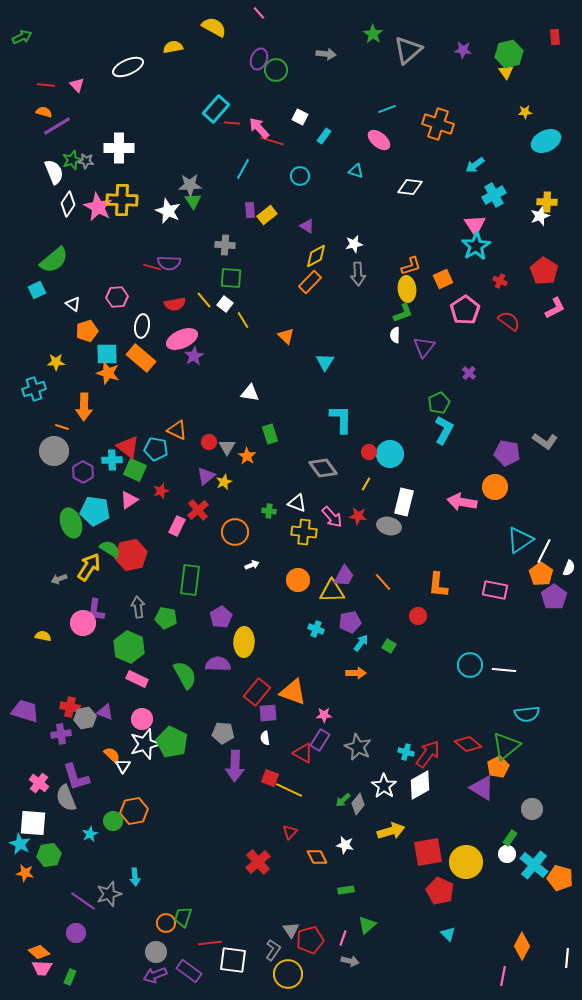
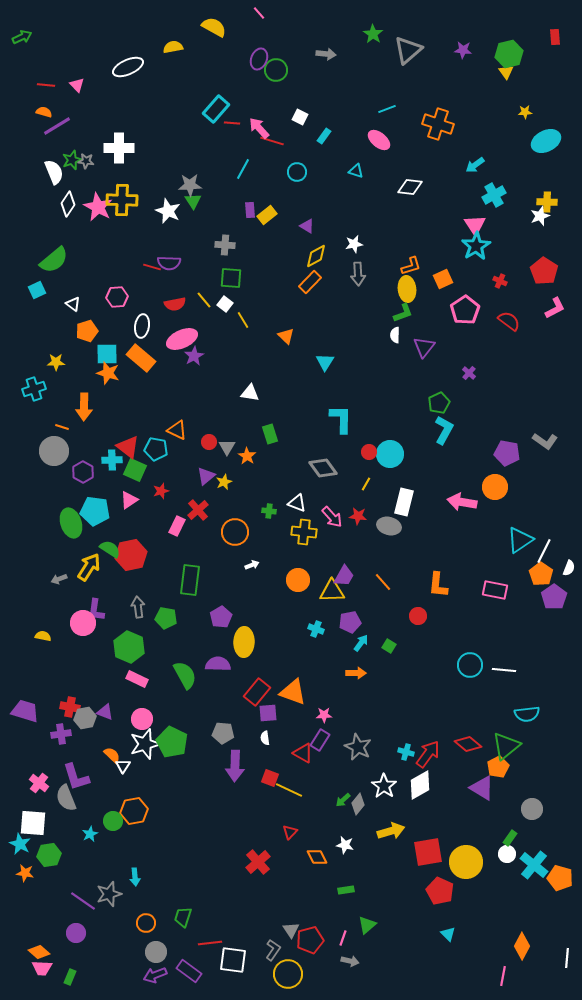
cyan circle at (300, 176): moved 3 px left, 4 px up
orange circle at (166, 923): moved 20 px left
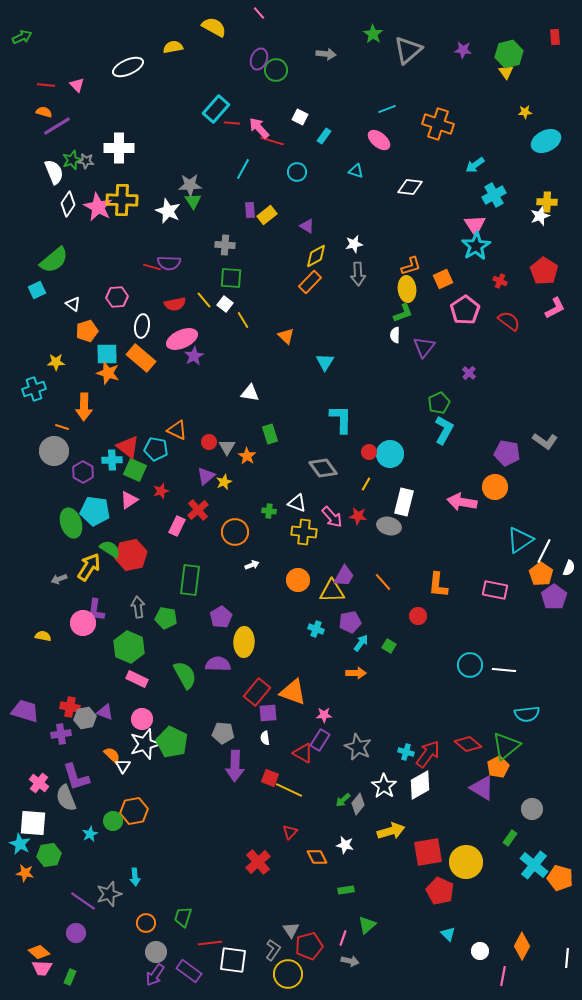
white circle at (507, 854): moved 27 px left, 97 px down
red pentagon at (310, 940): moved 1 px left, 6 px down
purple arrow at (155, 975): rotated 35 degrees counterclockwise
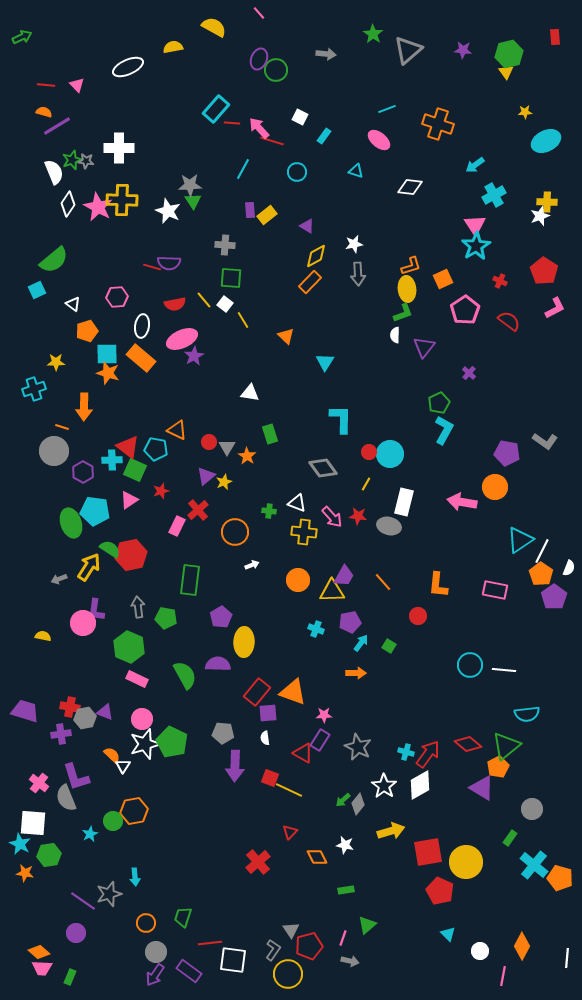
white line at (544, 551): moved 2 px left
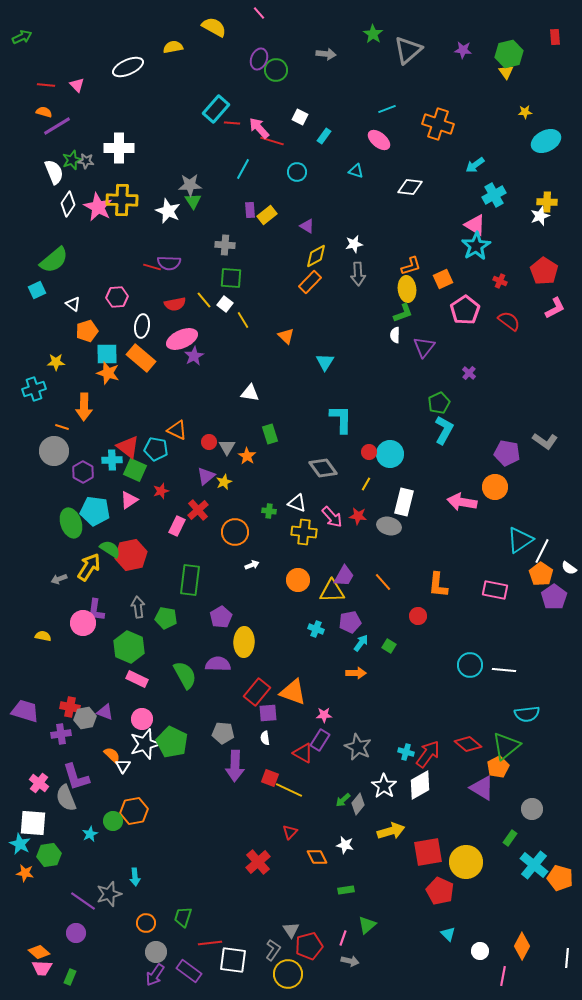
pink triangle at (475, 225): rotated 25 degrees counterclockwise
white semicircle at (569, 568): rotated 105 degrees clockwise
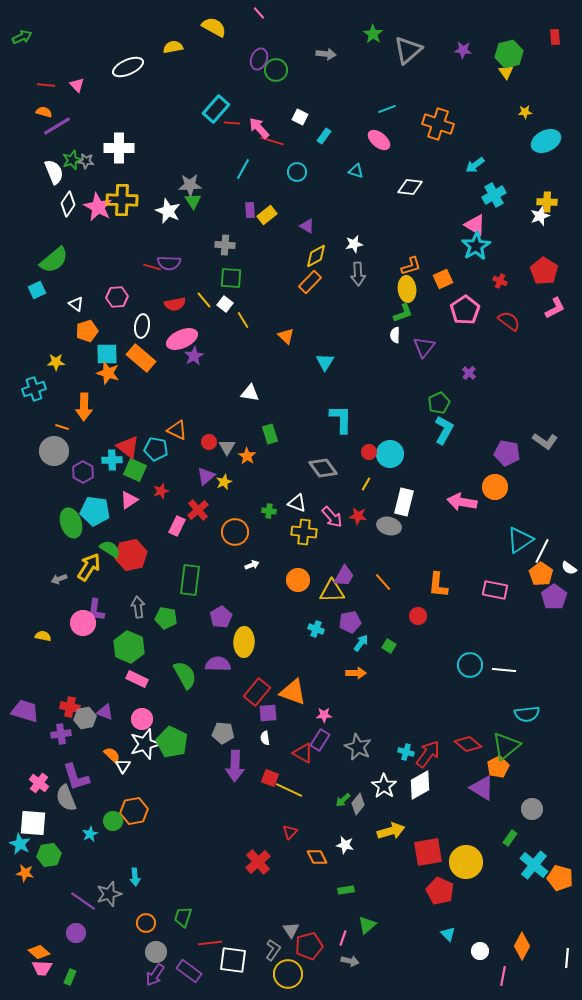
white triangle at (73, 304): moved 3 px right
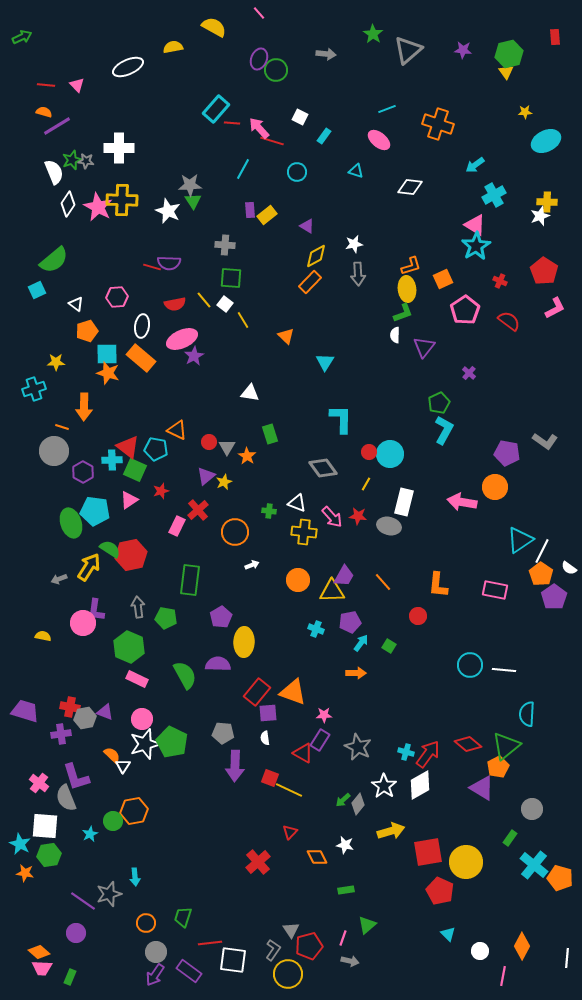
cyan semicircle at (527, 714): rotated 100 degrees clockwise
white square at (33, 823): moved 12 px right, 3 px down
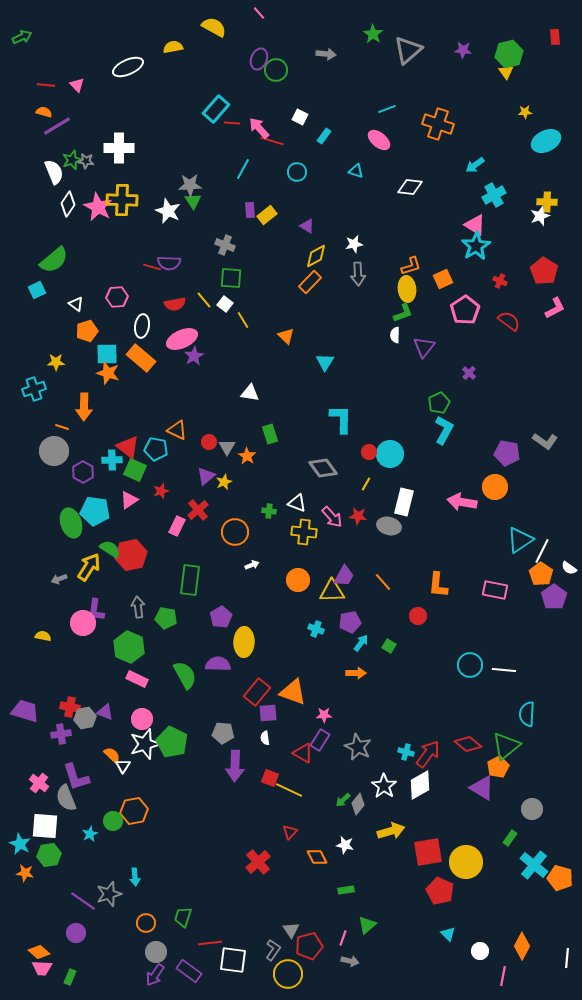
gray cross at (225, 245): rotated 18 degrees clockwise
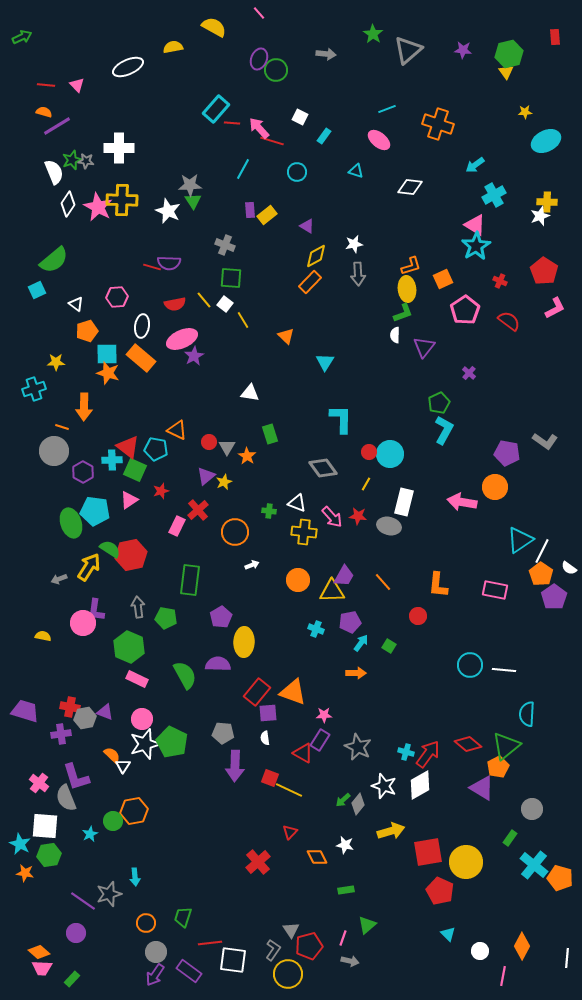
white star at (384, 786): rotated 15 degrees counterclockwise
green rectangle at (70, 977): moved 2 px right, 2 px down; rotated 21 degrees clockwise
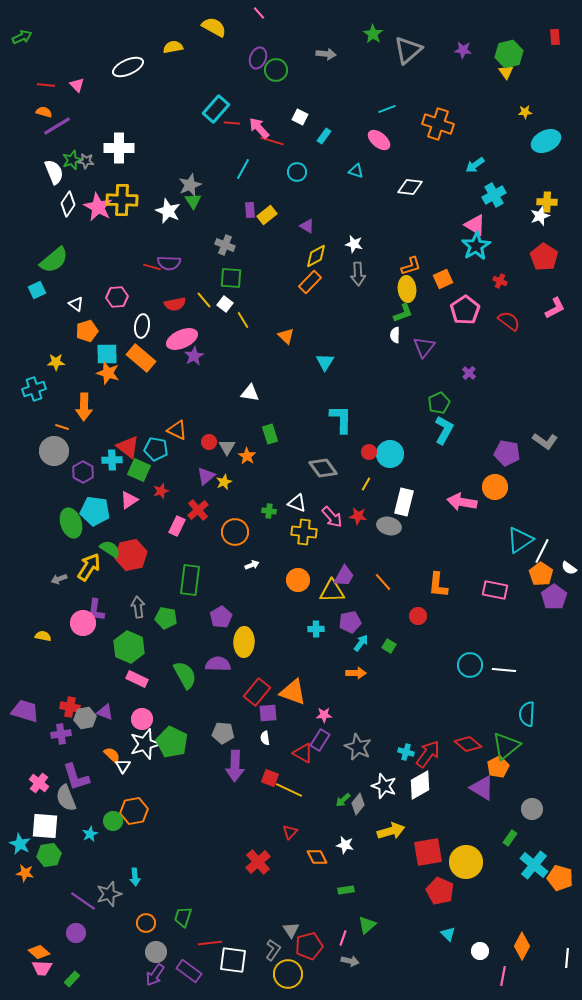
purple ellipse at (259, 59): moved 1 px left, 1 px up
gray star at (190, 185): rotated 20 degrees counterclockwise
white star at (354, 244): rotated 24 degrees clockwise
red pentagon at (544, 271): moved 14 px up
green square at (135, 470): moved 4 px right
cyan cross at (316, 629): rotated 21 degrees counterclockwise
